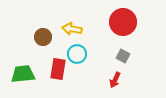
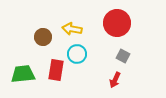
red circle: moved 6 px left, 1 px down
red rectangle: moved 2 px left, 1 px down
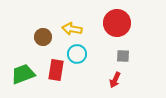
gray square: rotated 24 degrees counterclockwise
green trapezoid: rotated 15 degrees counterclockwise
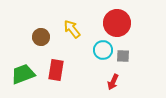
yellow arrow: rotated 42 degrees clockwise
brown circle: moved 2 px left
cyan circle: moved 26 px right, 4 px up
red arrow: moved 2 px left, 2 px down
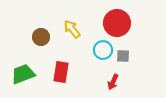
red rectangle: moved 5 px right, 2 px down
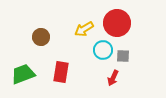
yellow arrow: moved 12 px right; rotated 84 degrees counterclockwise
red arrow: moved 4 px up
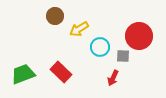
red circle: moved 22 px right, 13 px down
yellow arrow: moved 5 px left
brown circle: moved 14 px right, 21 px up
cyan circle: moved 3 px left, 3 px up
red rectangle: rotated 55 degrees counterclockwise
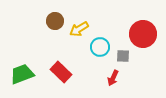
brown circle: moved 5 px down
red circle: moved 4 px right, 2 px up
green trapezoid: moved 1 px left
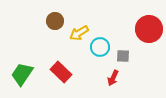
yellow arrow: moved 4 px down
red circle: moved 6 px right, 5 px up
green trapezoid: rotated 35 degrees counterclockwise
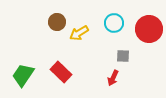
brown circle: moved 2 px right, 1 px down
cyan circle: moved 14 px right, 24 px up
green trapezoid: moved 1 px right, 1 px down
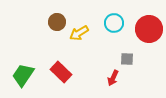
gray square: moved 4 px right, 3 px down
